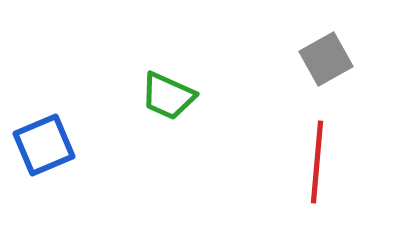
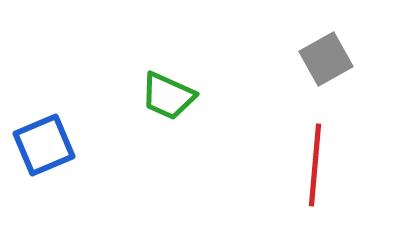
red line: moved 2 px left, 3 px down
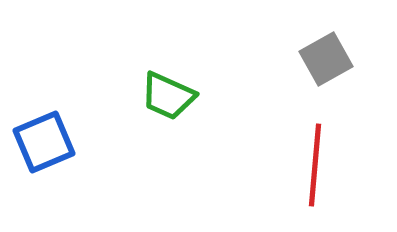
blue square: moved 3 px up
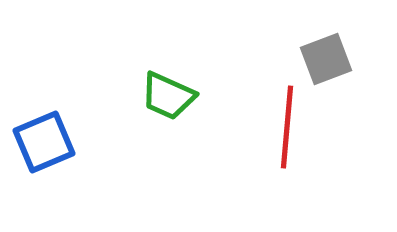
gray square: rotated 8 degrees clockwise
red line: moved 28 px left, 38 px up
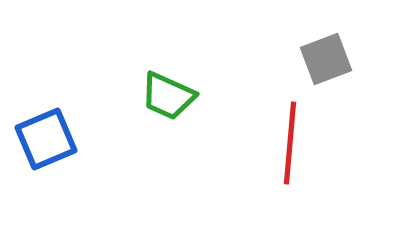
red line: moved 3 px right, 16 px down
blue square: moved 2 px right, 3 px up
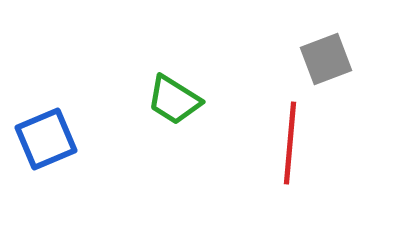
green trapezoid: moved 6 px right, 4 px down; rotated 8 degrees clockwise
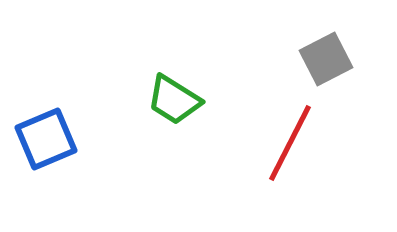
gray square: rotated 6 degrees counterclockwise
red line: rotated 22 degrees clockwise
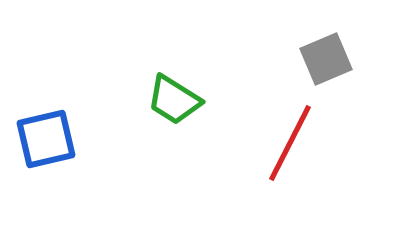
gray square: rotated 4 degrees clockwise
blue square: rotated 10 degrees clockwise
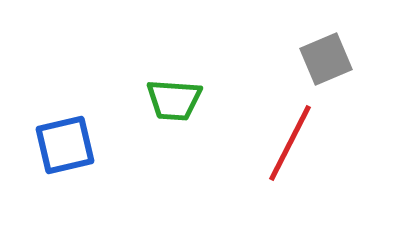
green trapezoid: rotated 28 degrees counterclockwise
blue square: moved 19 px right, 6 px down
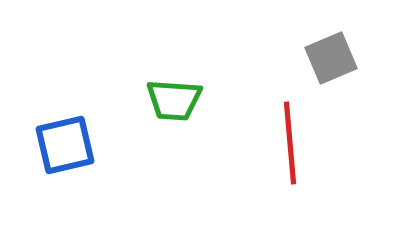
gray square: moved 5 px right, 1 px up
red line: rotated 32 degrees counterclockwise
